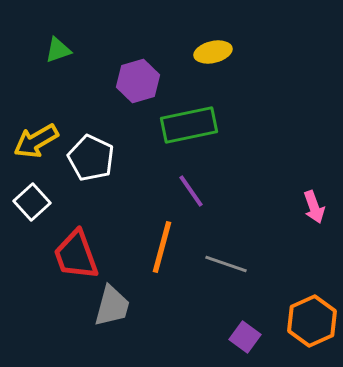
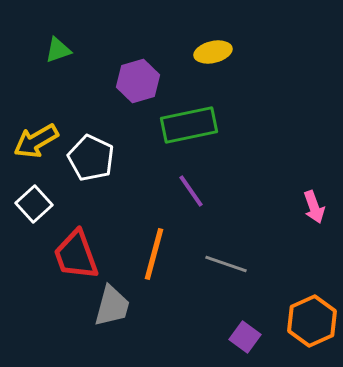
white square: moved 2 px right, 2 px down
orange line: moved 8 px left, 7 px down
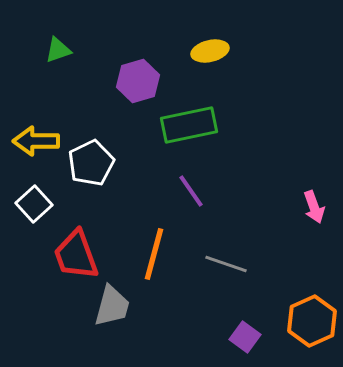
yellow ellipse: moved 3 px left, 1 px up
yellow arrow: rotated 30 degrees clockwise
white pentagon: moved 5 px down; rotated 21 degrees clockwise
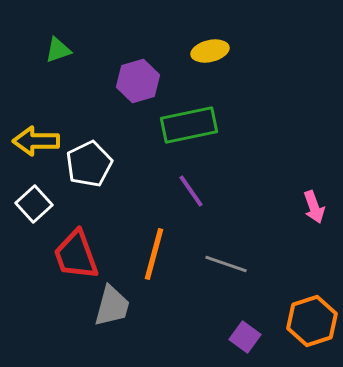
white pentagon: moved 2 px left, 1 px down
orange hexagon: rotated 6 degrees clockwise
